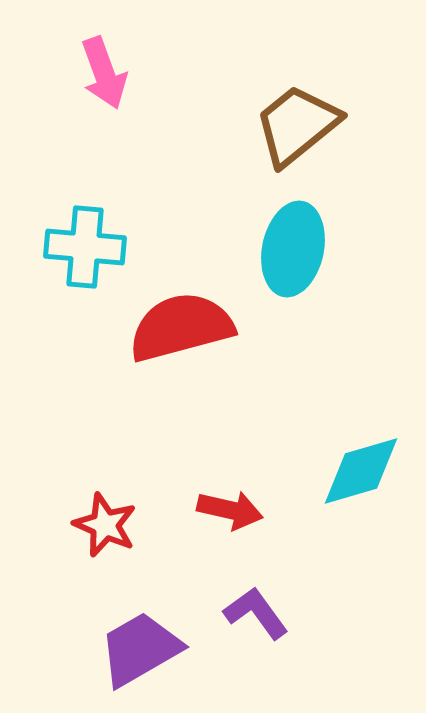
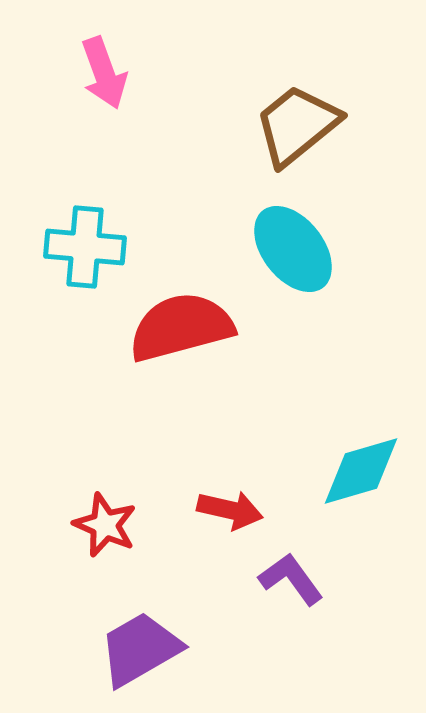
cyan ellipse: rotated 50 degrees counterclockwise
purple L-shape: moved 35 px right, 34 px up
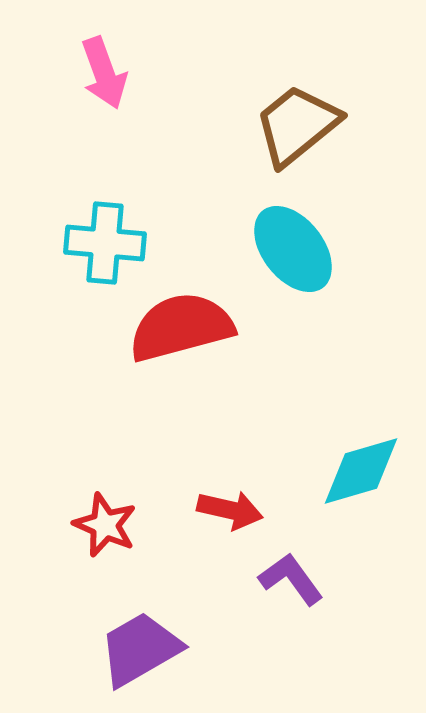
cyan cross: moved 20 px right, 4 px up
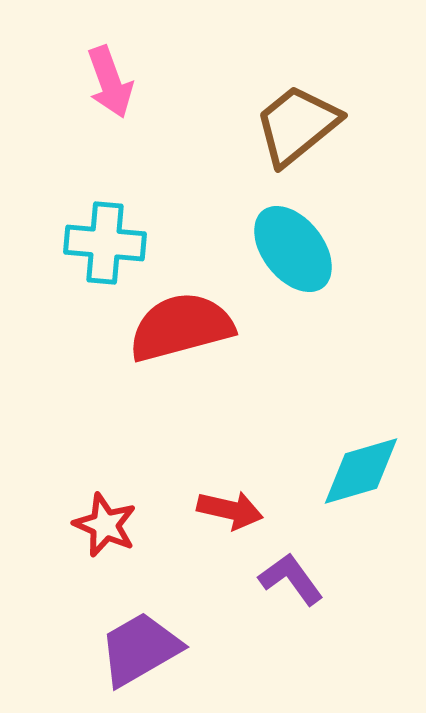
pink arrow: moved 6 px right, 9 px down
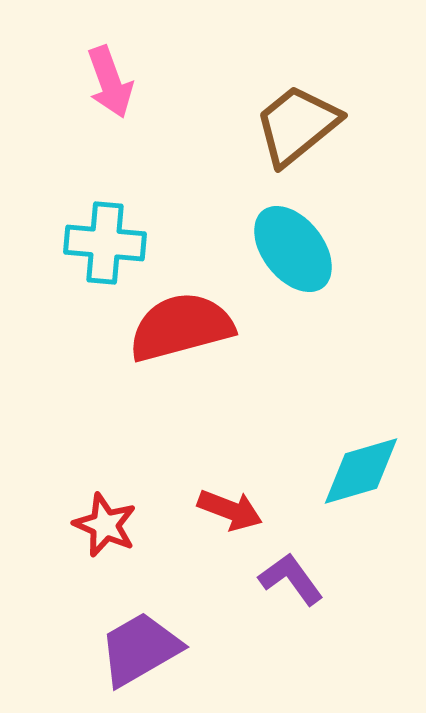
red arrow: rotated 8 degrees clockwise
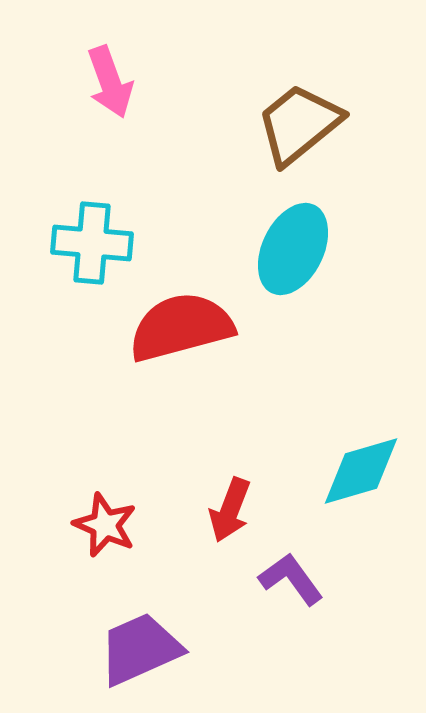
brown trapezoid: moved 2 px right, 1 px up
cyan cross: moved 13 px left
cyan ellipse: rotated 64 degrees clockwise
red arrow: rotated 90 degrees clockwise
purple trapezoid: rotated 6 degrees clockwise
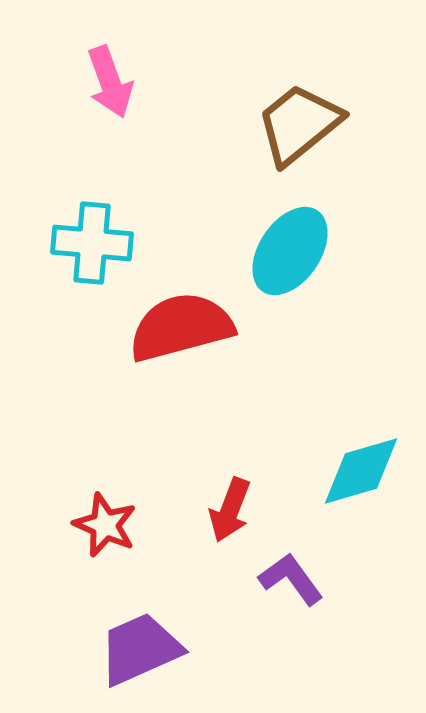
cyan ellipse: moved 3 px left, 2 px down; rotated 8 degrees clockwise
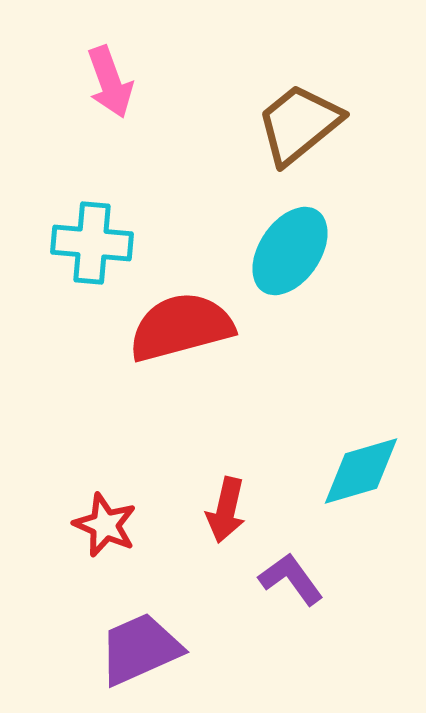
red arrow: moved 4 px left; rotated 8 degrees counterclockwise
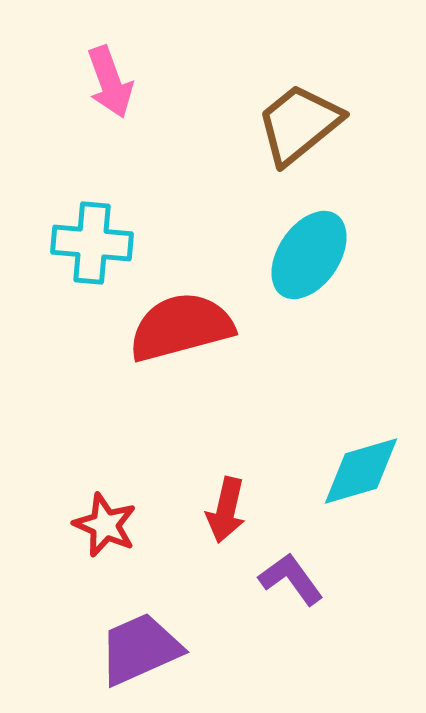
cyan ellipse: moved 19 px right, 4 px down
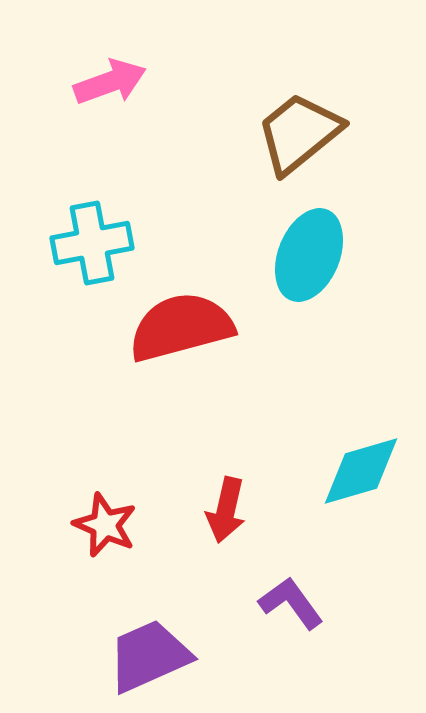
pink arrow: rotated 90 degrees counterclockwise
brown trapezoid: moved 9 px down
cyan cross: rotated 16 degrees counterclockwise
cyan ellipse: rotated 12 degrees counterclockwise
purple L-shape: moved 24 px down
purple trapezoid: moved 9 px right, 7 px down
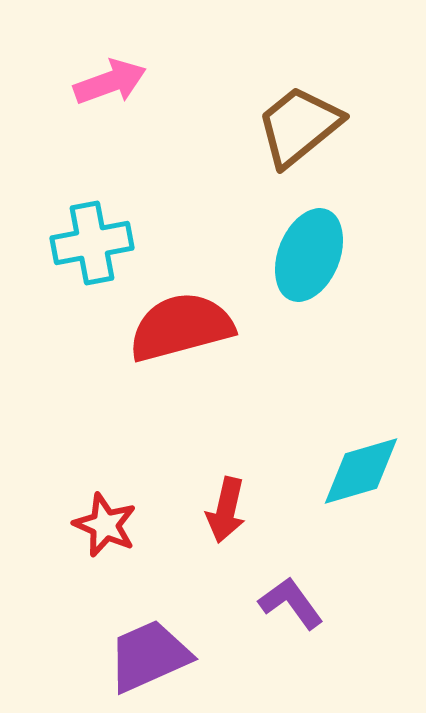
brown trapezoid: moved 7 px up
